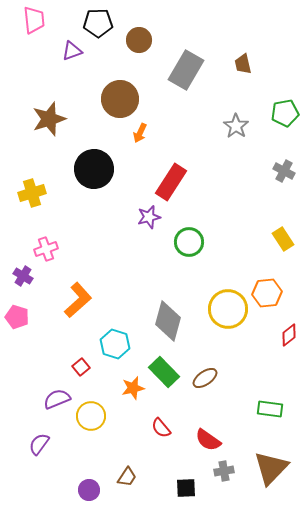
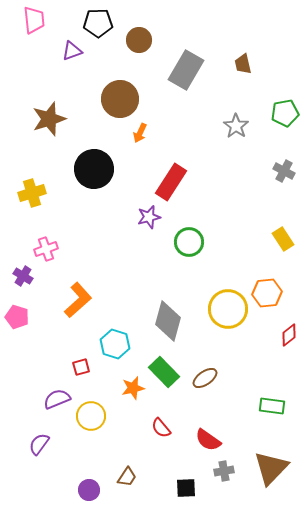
red square at (81, 367): rotated 24 degrees clockwise
green rectangle at (270, 409): moved 2 px right, 3 px up
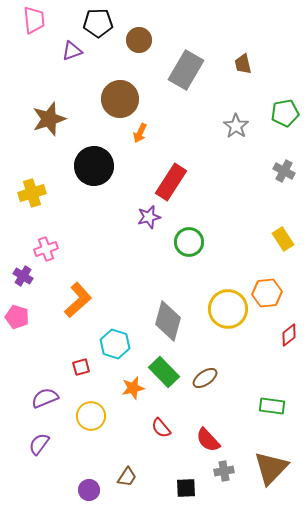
black circle at (94, 169): moved 3 px up
purple semicircle at (57, 399): moved 12 px left, 1 px up
red semicircle at (208, 440): rotated 12 degrees clockwise
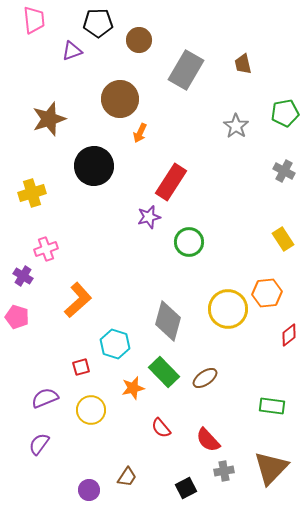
yellow circle at (91, 416): moved 6 px up
black square at (186, 488): rotated 25 degrees counterclockwise
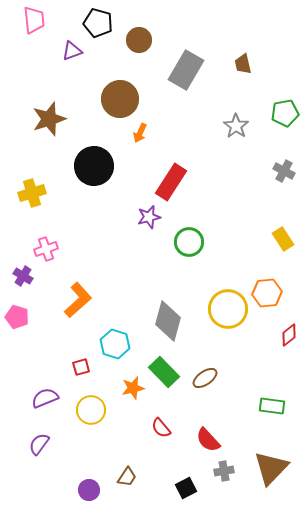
black pentagon at (98, 23): rotated 16 degrees clockwise
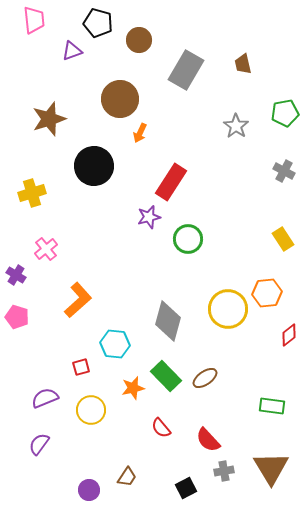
green circle at (189, 242): moved 1 px left, 3 px up
pink cross at (46, 249): rotated 20 degrees counterclockwise
purple cross at (23, 276): moved 7 px left, 1 px up
cyan hexagon at (115, 344): rotated 12 degrees counterclockwise
green rectangle at (164, 372): moved 2 px right, 4 px down
brown triangle at (271, 468): rotated 15 degrees counterclockwise
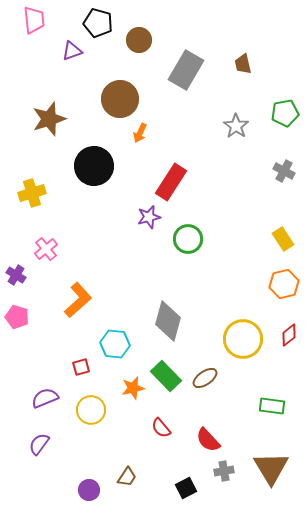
orange hexagon at (267, 293): moved 17 px right, 9 px up; rotated 8 degrees counterclockwise
yellow circle at (228, 309): moved 15 px right, 30 px down
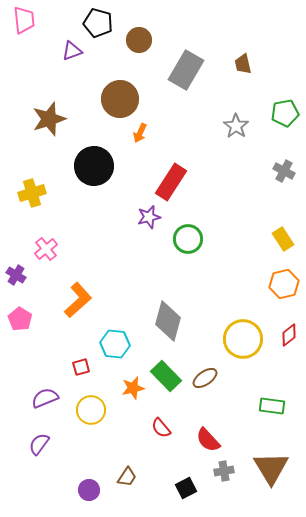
pink trapezoid at (34, 20): moved 10 px left
pink pentagon at (17, 317): moved 3 px right, 2 px down; rotated 15 degrees clockwise
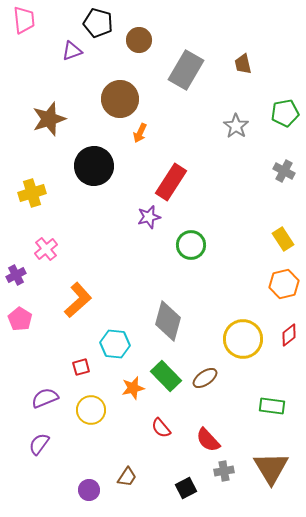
green circle at (188, 239): moved 3 px right, 6 px down
purple cross at (16, 275): rotated 30 degrees clockwise
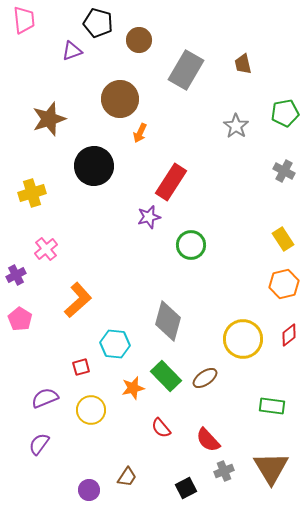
gray cross at (224, 471): rotated 12 degrees counterclockwise
